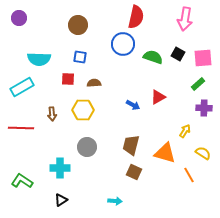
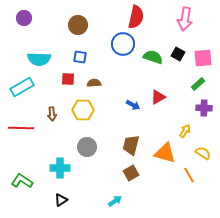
purple circle: moved 5 px right
brown square: moved 3 px left, 1 px down; rotated 35 degrees clockwise
cyan arrow: rotated 40 degrees counterclockwise
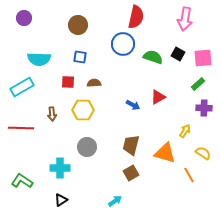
red square: moved 3 px down
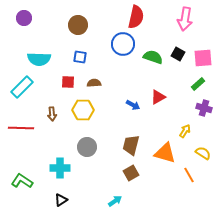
cyan rectangle: rotated 15 degrees counterclockwise
purple cross: rotated 14 degrees clockwise
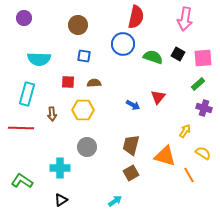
blue square: moved 4 px right, 1 px up
cyan rectangle: moved 5 px right, 7 px down; rotated 30 degrees counterclockwise
red triangle: rotated 21 degrees counterclockwise
orange triangle: moved 3 px down
